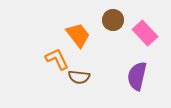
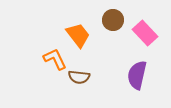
orange L-shape: moved 2 px left
purple semicircle: moved 1 px up
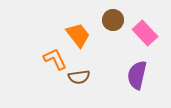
brown semicircle: rotated 15 degrees counterclockwise
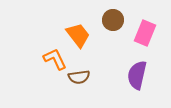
pink rectangle: rotated 65 degrees clockwise
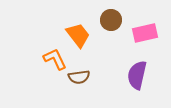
brown circle: moved 2 px left
pink rectangle: rotated 55 degrees clockwise
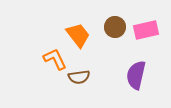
brown circle: moved 4 px right, 7 px down
pink rectangle: moved 1 px right, 3 px up
purple semicircle: moved 1 px left
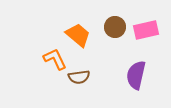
orange trapezoid: rotated 12 degrees counterclockwise
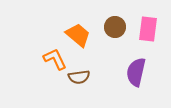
pink rectangle: moved 2 px right, 1 px up; rotated 70 degrees counterclockwise
purple semicircle: moved 3 px up
